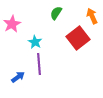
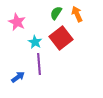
orange arrow: moved 15 px left, 2 px up
pink star: moved 5 px right, 2 px up; rotated 18 degrees counterclockwise
red square: moved 17 px left
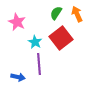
blue arrow: rotated 48 degrees clockwise
